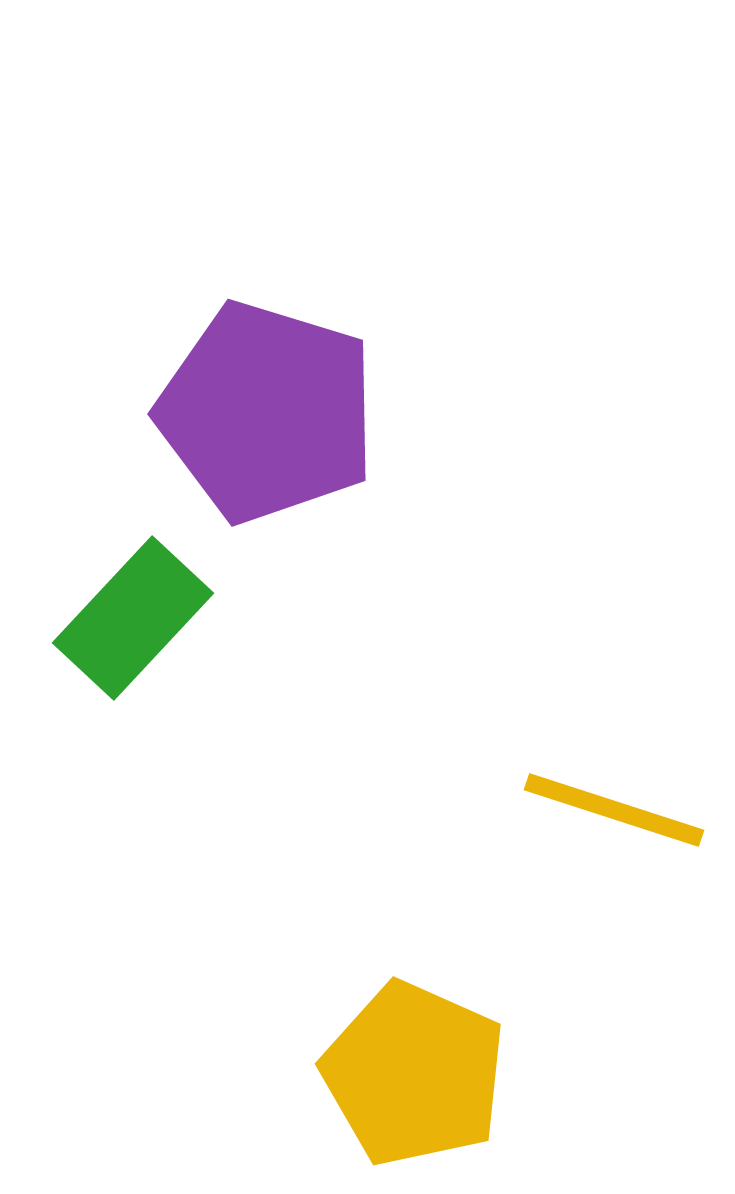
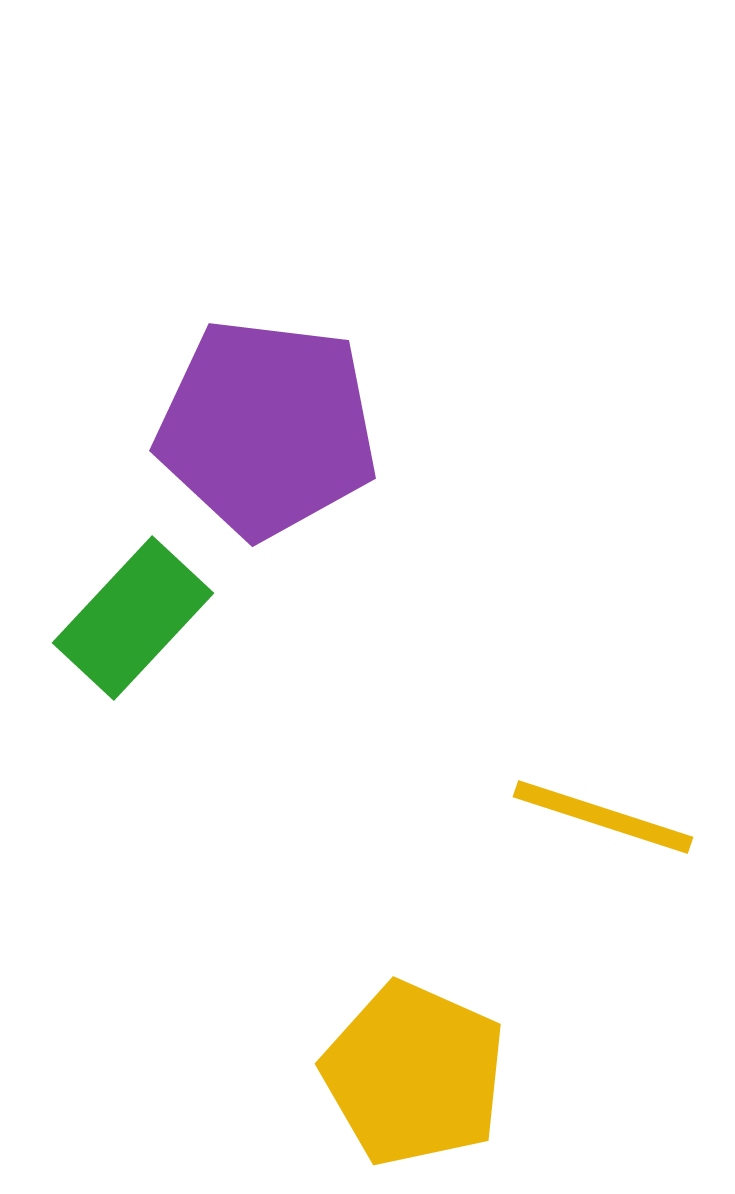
purple pentagon: moved 16 px down; rotated 10 degrees counterclockwise
yellow line: moved 11 px left, 7 px down
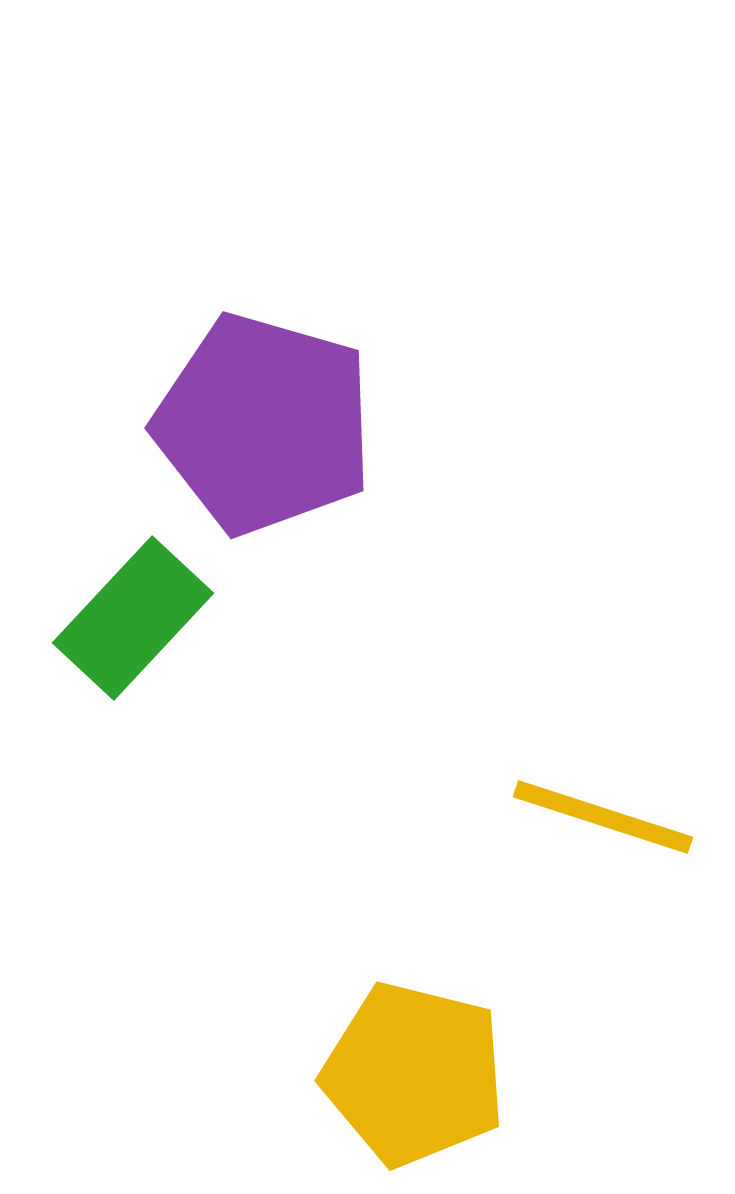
purple pentagon: moved 3 px left, 4 px up; rotated 9 degrees clockwise
yellow pentagon: rotated 10 degrees counterclockwise
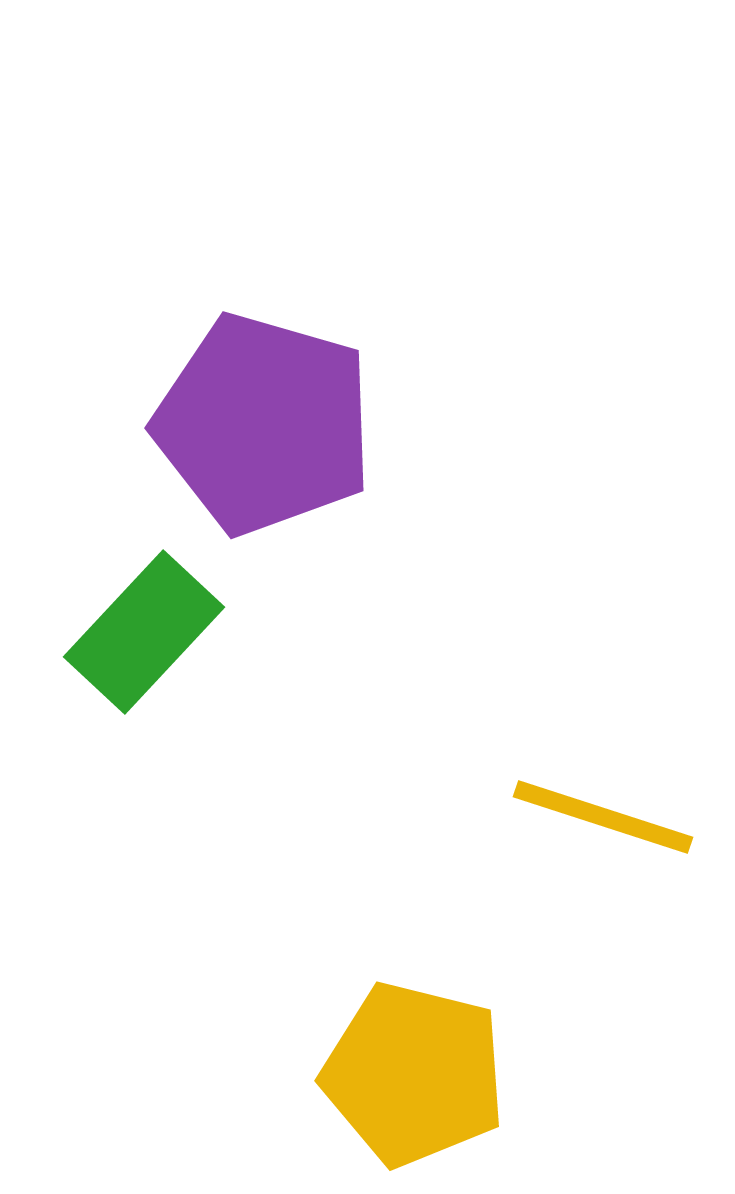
green rectangle: moved 11 px right, 14 px down
